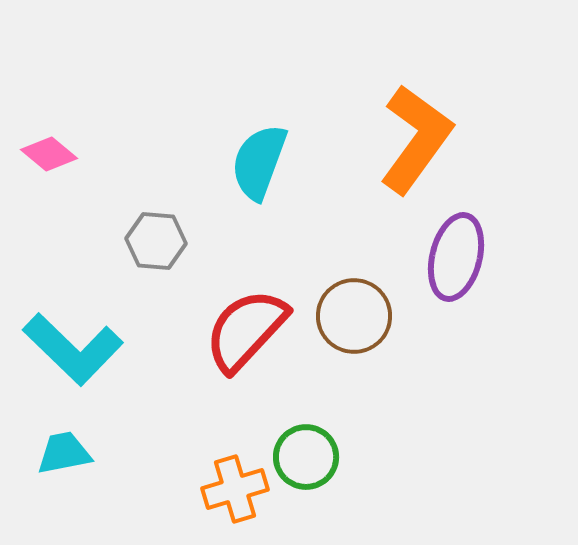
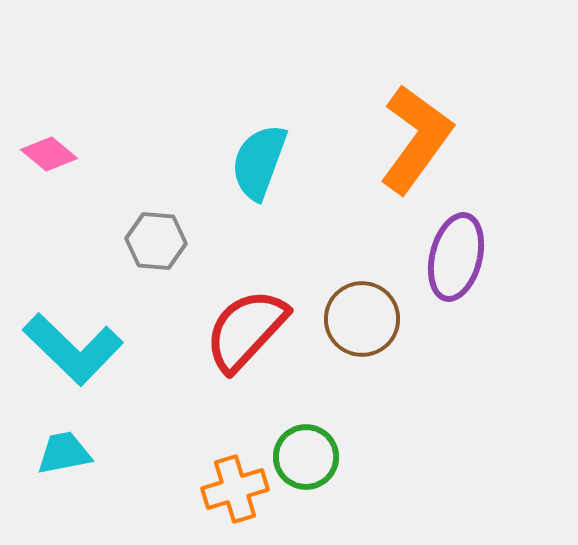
brown circle: moved 8 px right, 3 px down
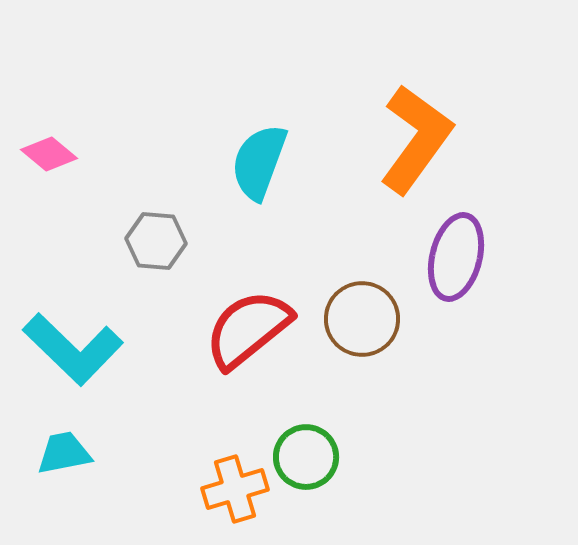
red semicircle: moved 2 px right, 1 px up; rotated 8 degrees clockwise
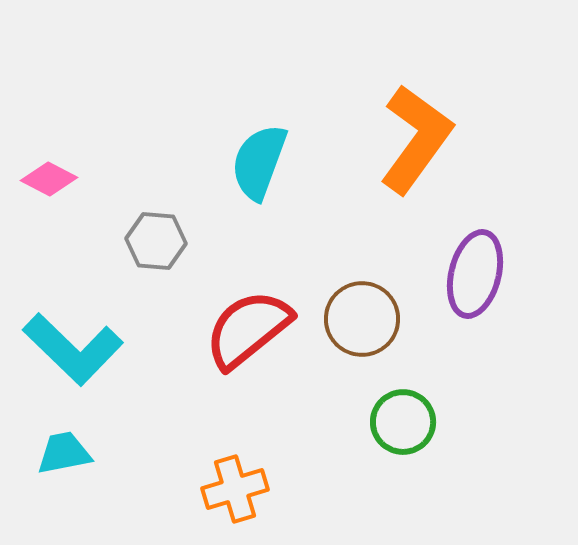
pink diamond: moved 25 px down; rotated 12 degrees counterclockwise
purple ellipse: moved 19 px right, 17 px down
green circle: moved 97 px right, 35 px up
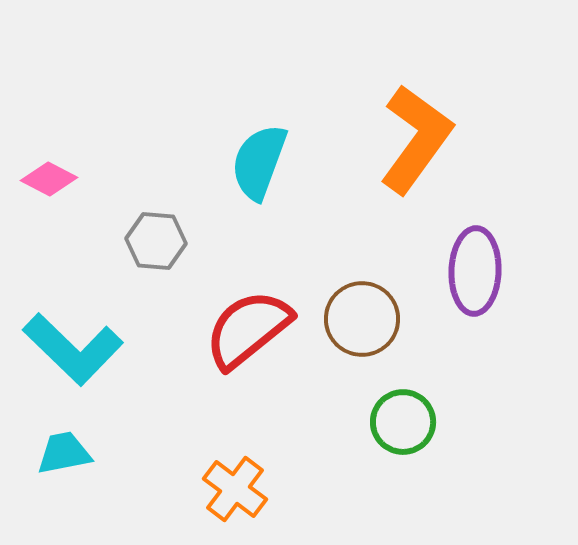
purple ellipse: moved 3 px up; rotated 12 degrees counterclockwise
orange cross: rotated 36 degrees counterclockwise
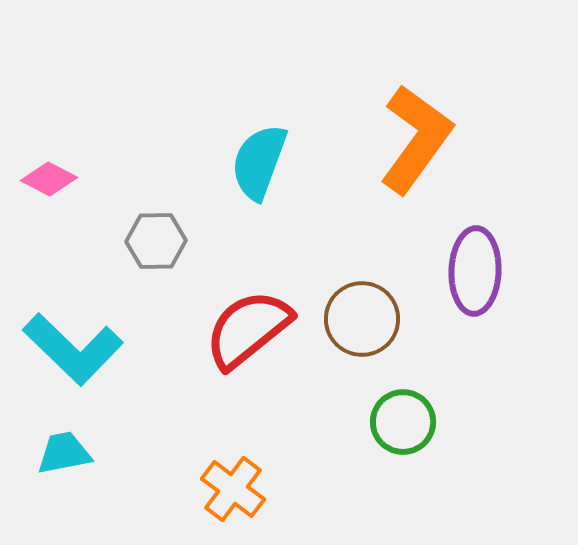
gray hexagon: rotated 6 degrees counterclockwise
orange cross: moved 2 px left
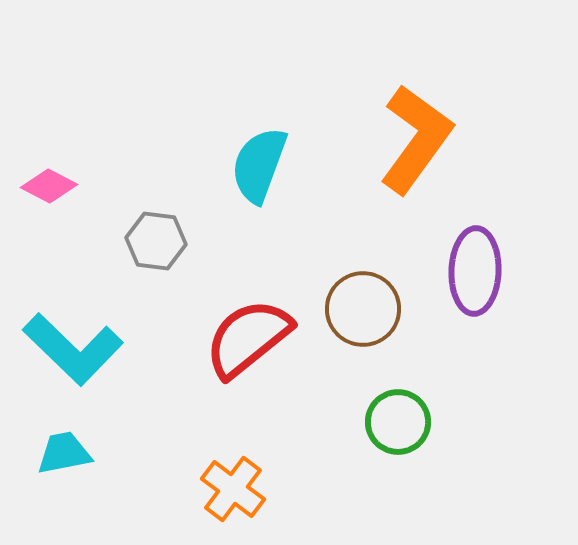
cyan semicircle: moved 3 px down
pink diamond: moved 7 px down
gray hexagon: rotated 8 degrees clockwise
brown circle: moved 1 px right, 10 px up
red semicircle: moved 9 px down
green circle: moved 5 px left
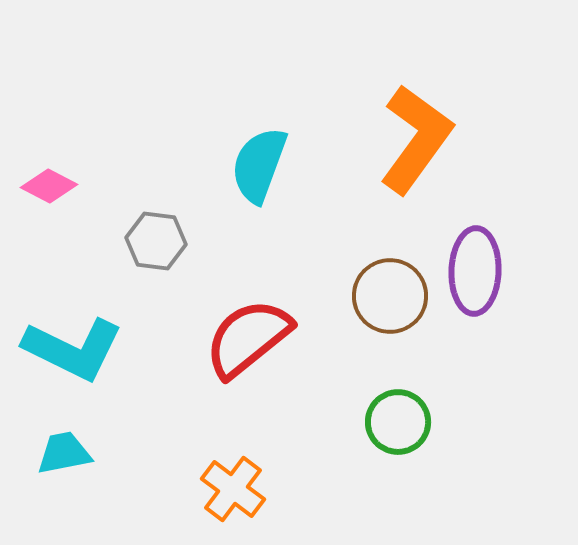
brown circle: moved 27 px right, 13 px up
cyan L-shape: rotated 18 degrees counterclockwise
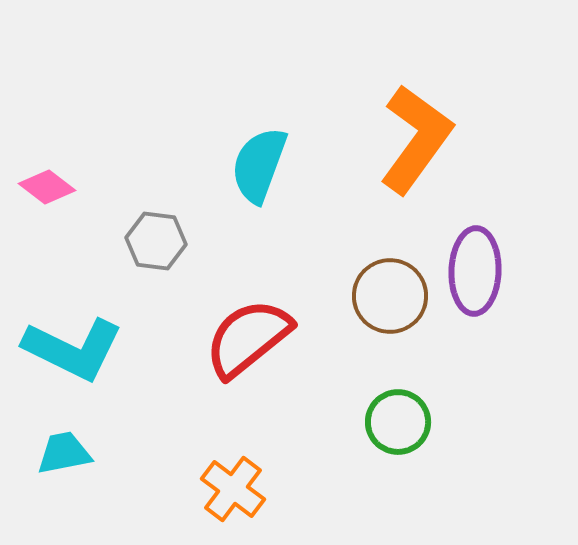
pink diamond: moved 2 px left, 1 px down; rotated 10 degrees clockwise
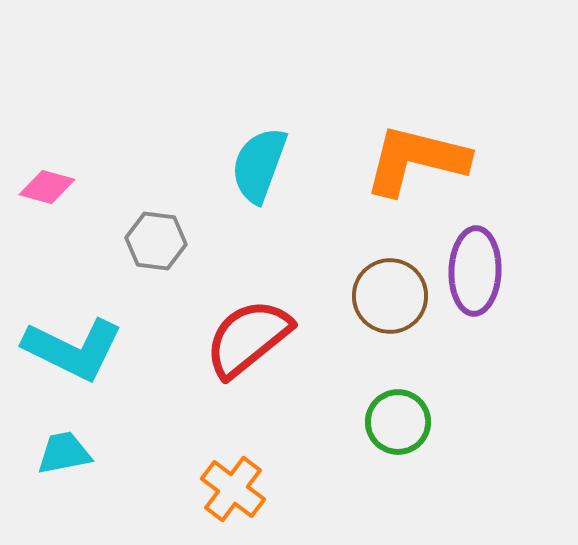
orange L-shape: moved 21 px down; rotated 112 degrees counterclockwise
pink diamond: rotated 22 degrees counterclockwise
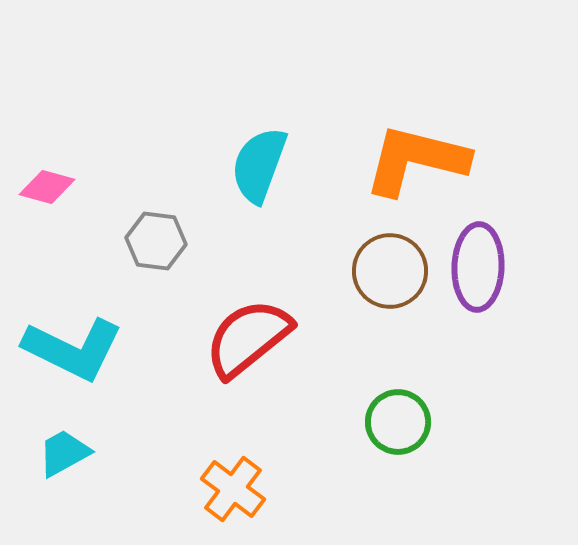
purple ellipse: moved 3 px right, 4 px up
brown circle: moved 25 px up
cyan trapezoid: rotated 18 degrees counterclockwise
